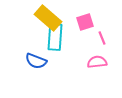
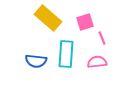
cyan rectangle: moved 11 px right, 17 px down
blue semicircle: rotated 15 degrees counterclockwise
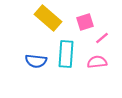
pink line: rotated 72 degrees clockwise
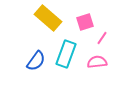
pink line: rotated 16 degrees counterclockwise
cyan rectangle: rotated 16 degrees clockwise
blue semicircle: rotated 60 degrees counterclockwise
